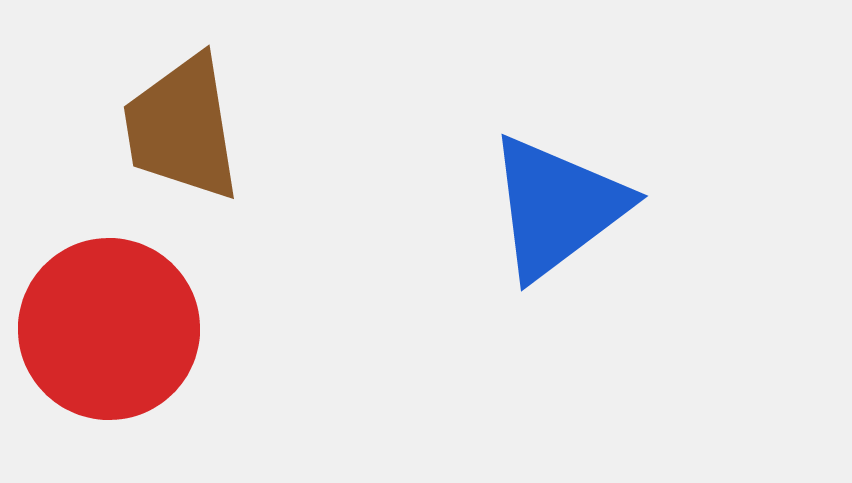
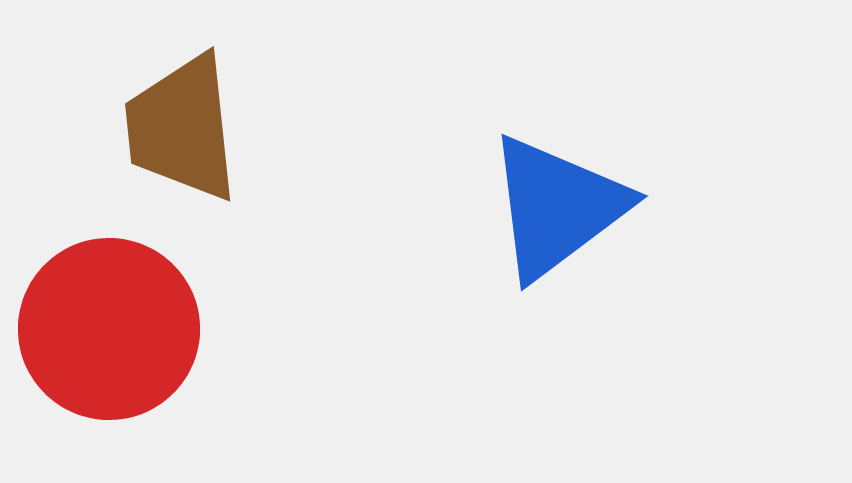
brown trapezoid: rotated 3 degrees clockwise
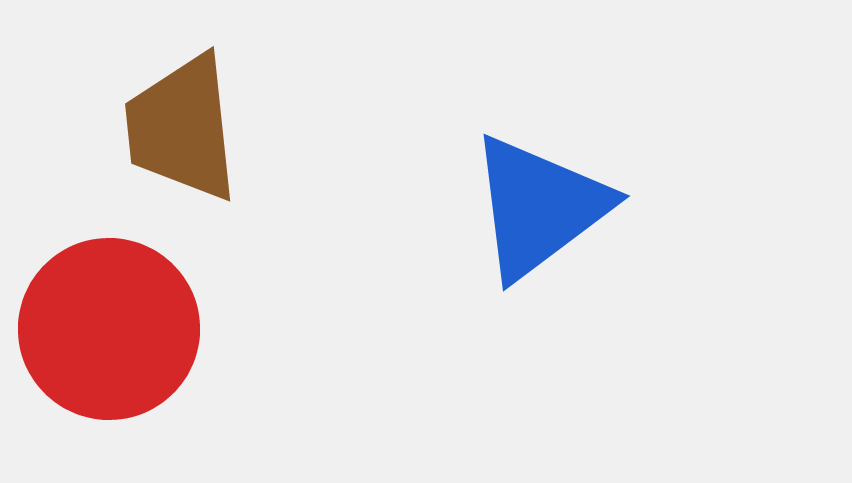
blue triangle: moved 18 px left
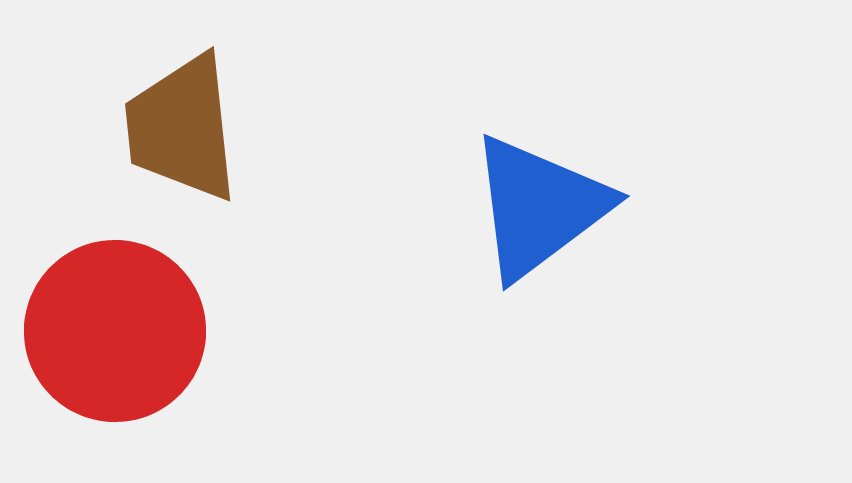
red circle: moved 6 px right, 2 px down
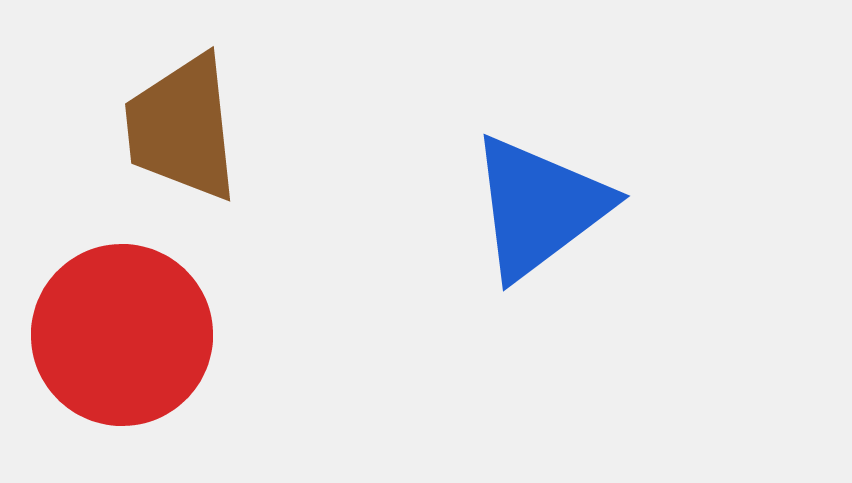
red circle: moved 7 px right, 4 px down
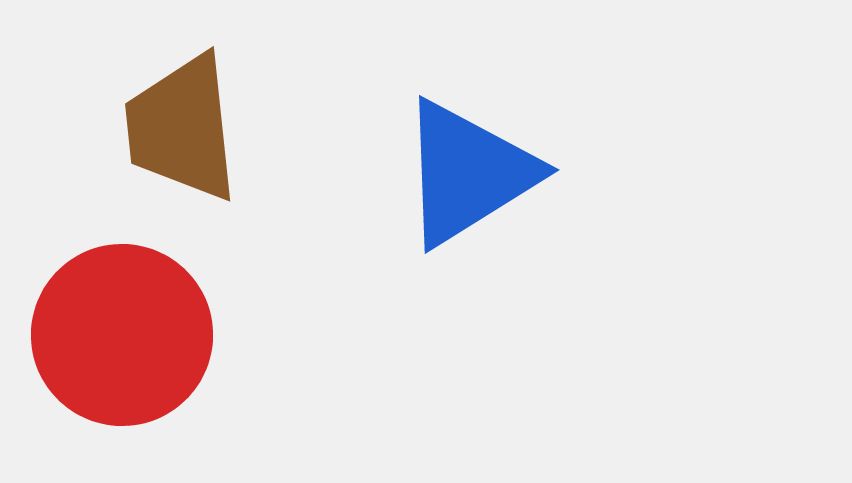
blue triangle: moved 71 px left, 34 px up; rotated 5 degrees clockwise
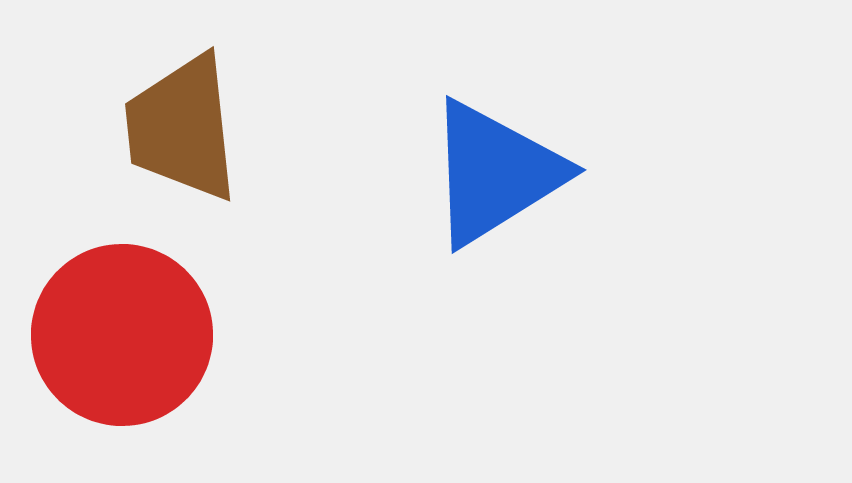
blue triangle: moved 27 px right
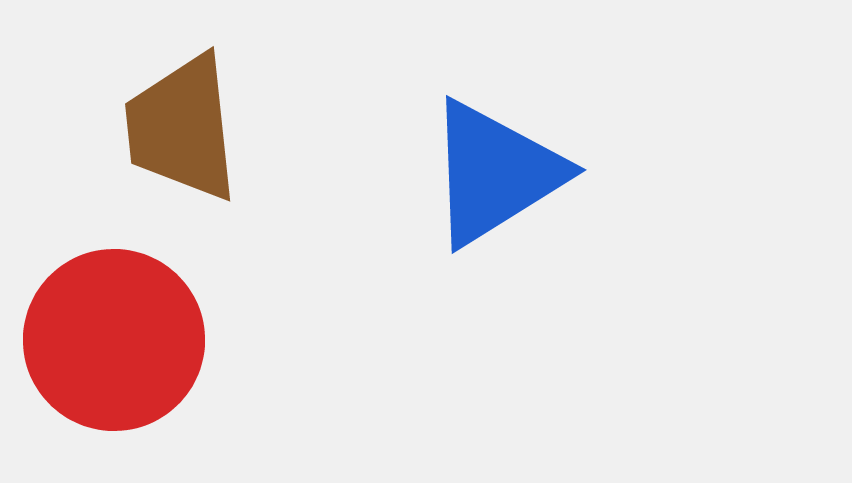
red circle: moved 8 px left, 5 px down
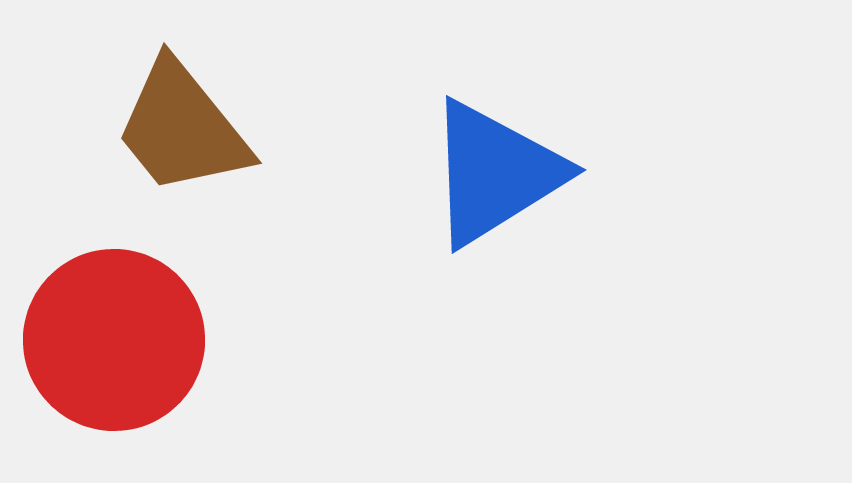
brown trapezoid: rotated 33 degrees counterclockwise
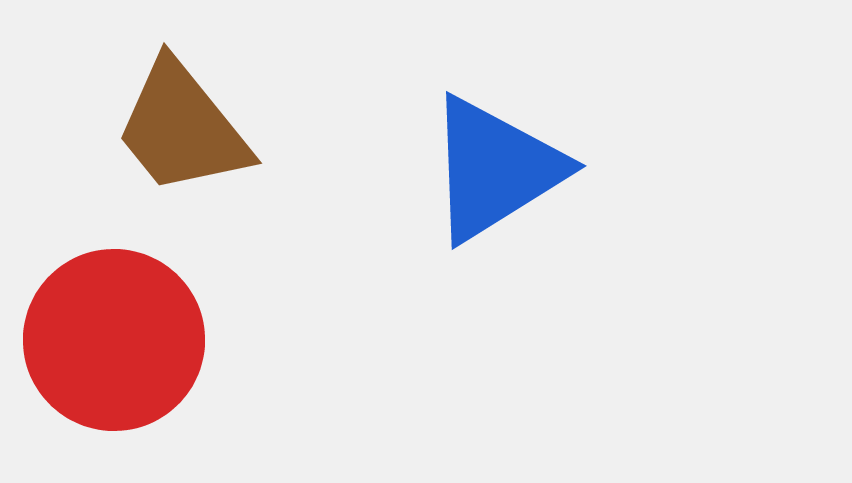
blue triangle: moved 4 px up
